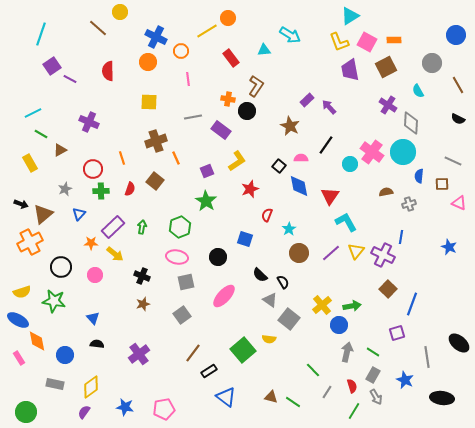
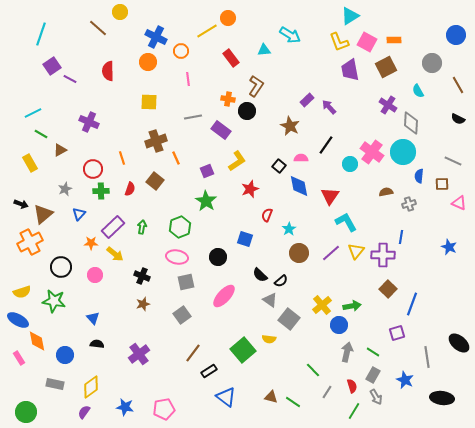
purple cross at (383, 255): rotated 25 degrees counterclockwise
black semicircle at (283, 282): moved 2 px left, 1 px up; rotated 80 degrees clockwise
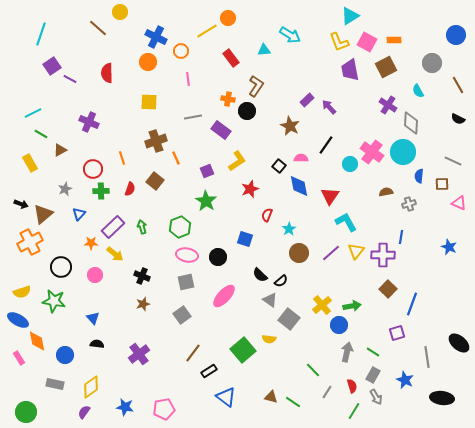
red semicircle at (108, 71): moved 1 px left, 2 px down
green arrow at (142, 227): rotated 24 degrees counterclockwise
pink ellipse at (177, 257): moved 10 px right, 2 px up
